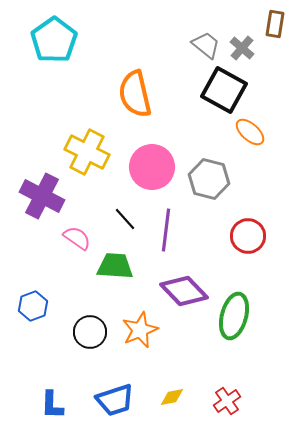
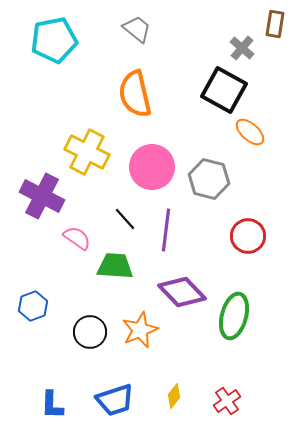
cyan pentagon: rotated 24 degrees clockwise
gray trapezoid: moved 69 px left, 16 px up
purple diamond: moved 2 px left, 1 px down
yellow diamond: moved 2 px right, 1 px up; rotated 40 degrees counterclockwise
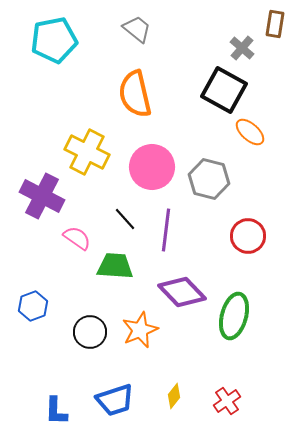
blue L-shape: moved 4 px right, 6 px down
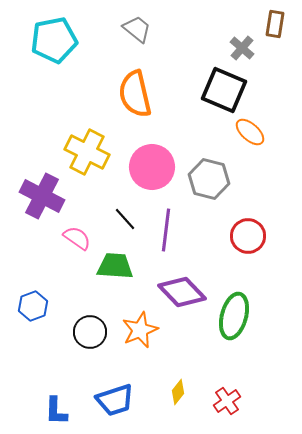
black square: rotated 6 degrees counterclockwise
yellow diamond: moved 4 px right, 4 px up
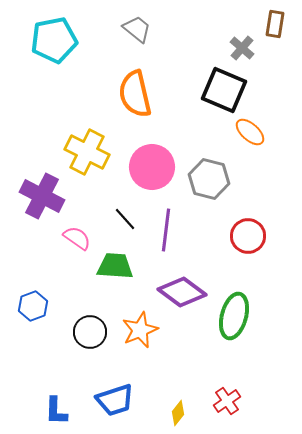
purple diamond: rotated 9 degrees counterclockwise
yellow diamond: moved 21 px down
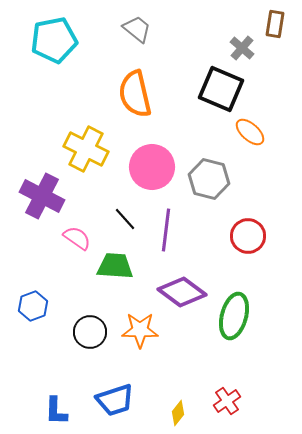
black square: moved 3 px left, 1 px up
yellow cross: moved 1 px left, 3 px up
orange star: rotated 24 degrees clockwise
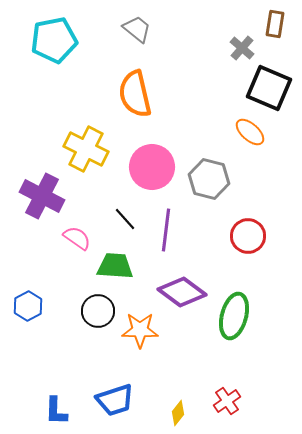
black square: moved 48 px right, 1 px up
blue hexagon: moved 5 px left; rotated 8 degrees counterclockwise
black circle: moved 8 px right, 21 px up
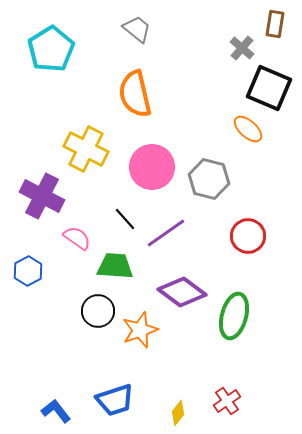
cyan pentagon: moved 3 px left, 9 px down; rotated 21 degrees counterclockwise
orange ellipse: moved 2 px left, 3 px up
purple line: moved 3 px down; rotated 48 degrees clockwise
blue hexagon: moved 35 px up
orange star: rotated 21 degrees counterclockwise
blue L-shape: rotated 140 degrees clockwise
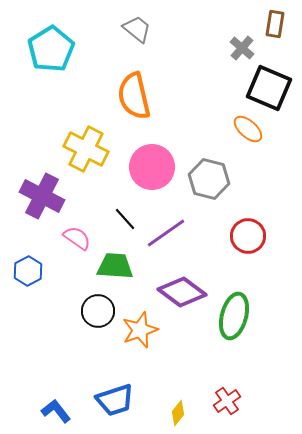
orange semicircle: moved 1 px left, 2 px down
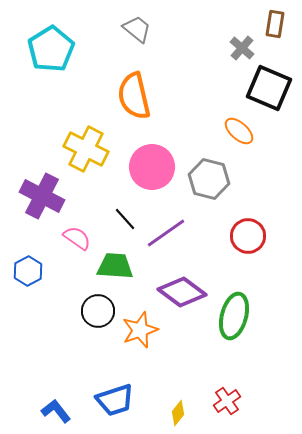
orange ellipse: moved 9 px left, 2 px down
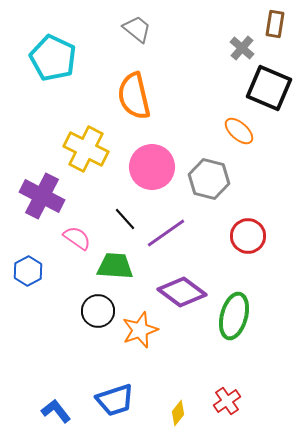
cyan pentagon: moved 2 px right, 9 px down; rotated 15 degrees counterclockwise
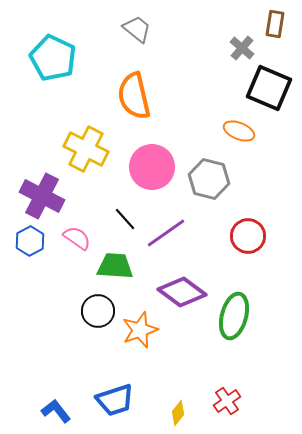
orange ellipse: rotated 20 degrees counterclockwise
blue hexagon: moved 2 px right, 30 px up
